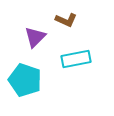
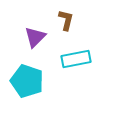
brown L-shape: rotated 100 degrees counterclockwise
cyan pentagon: moved 2 px right, 1 px down
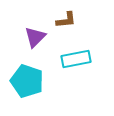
brown L-shape: rotated 70 degrees clockwise
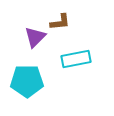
brown L-shape: moved 6 px left, 2 px down
cyan pentagon: rotated 20 degrees counterclockwise
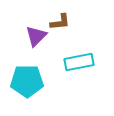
purple triangle: moved 1 px right, 1 px up
cyan rectangle: moved 3 px right, 3 px down
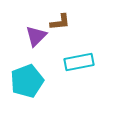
cyan pentagon: rotated 20 degrees counterclockwise
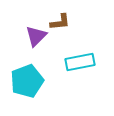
cyan rectangle: moved 1 px right
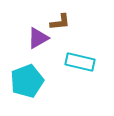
purple triangle: moved 2 px right, 2 px down; rotated 15 degrees clockwise
cyan rectangle: rotated 24 degrees clockwise
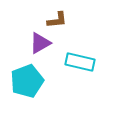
brown L-shape: moved 3 px left, 2 px up
purple triangle: moved 2 px right, 5 px down
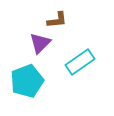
purple triangle: rotated 15 degrees counterclockwise
cyan rectangle: rotated 48 degrees counterclockwise
